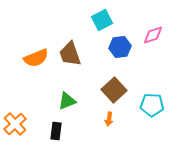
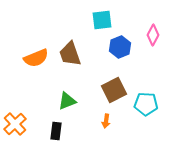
cyan square: rotated 20 degrees clockwise
pink diamond: rotated 45 degrees counterclockwise
blue hexagon: rotated 15 degrees counterclockwise
brown square: rotated 15 degrees clockwise
cyan pentagon: moved 6 px left, 1 px up
orange arrow: moved 3 px left, 2 px down
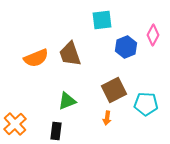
blue hexagon: moved 6 px right
orange arrow: moved 1 px right, 3 px up
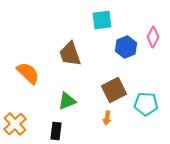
pink diamond: moved 2 px down
orange semicircle: moved 8 px left, 15 px down; rotated 115 degrees counterclockwise
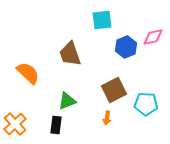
pink diamond: rotated 50 degrees clockwise
black rectangle: moved 6 px up
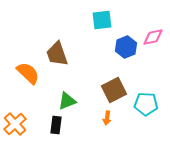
brown trapezoid: moved 13 px left
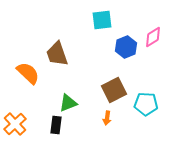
pink diamond: rotated 20 degrees counterclockwise
green triangle: moved 1 px right, 2 px down
